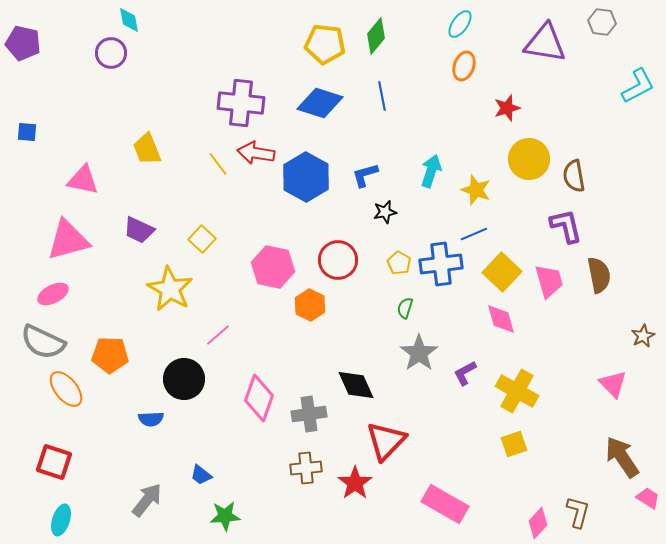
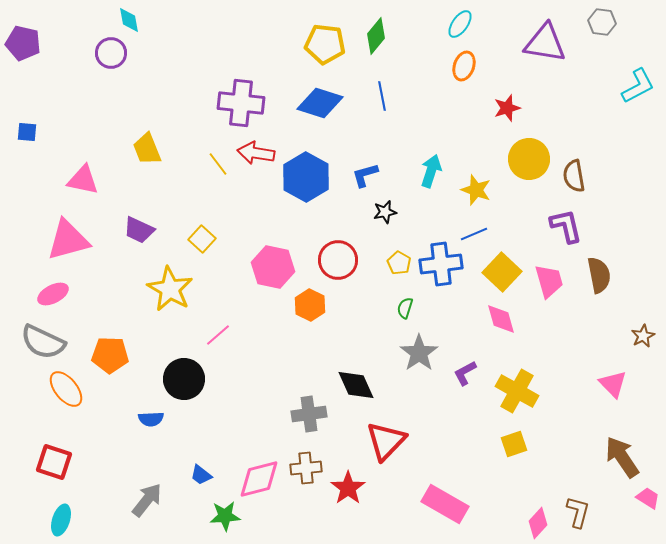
pink diamond at (259, 398): moved 81 px down; rotated 57 degrees clockwise
red star at (355, 483): moved 7 px left, 5 px down
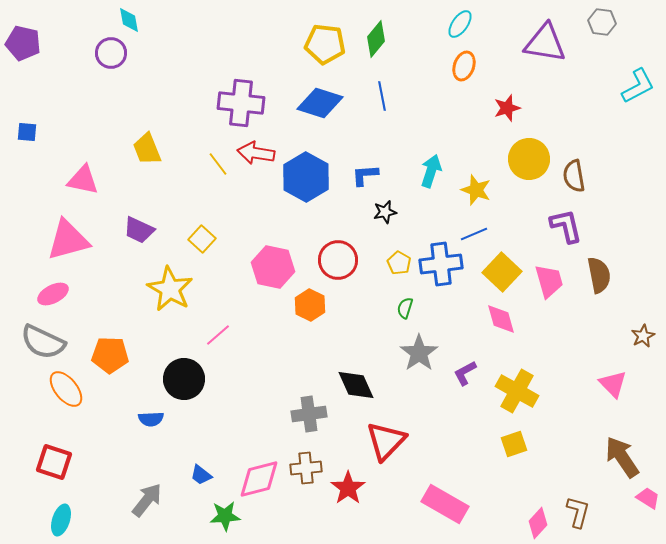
green diamond at (376, 36): moved 3 px down
blue L-shape at (365, 175): rotated 12 degrees clockwise
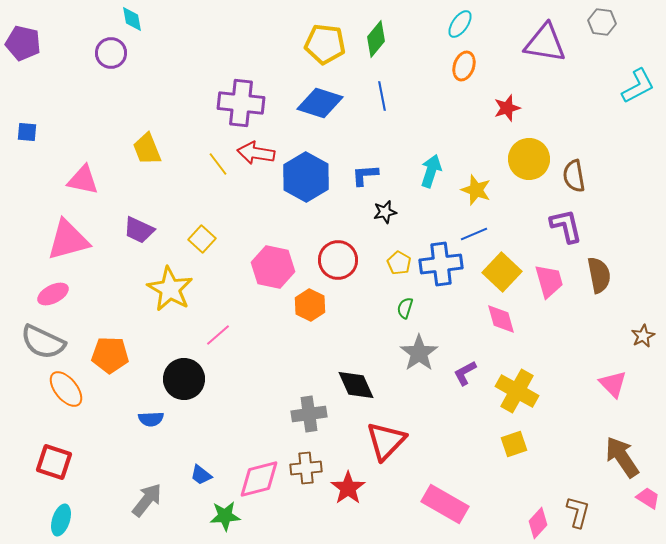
cyan diamond at (129, 20): moved 3 px right, 1 px up
